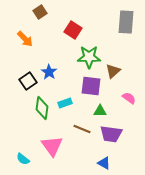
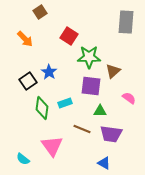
red square: moved 4 px left, 6 px down
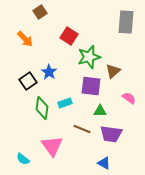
green star: rotated 15 degrees counterclockwise
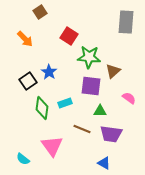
green star: rotated 20 degrees clockwise
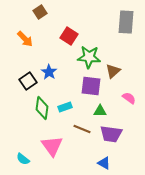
cyan rectangle: moved 4 px down
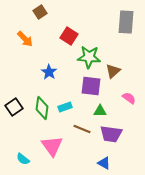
black square: moved 14 px left, 26 px down
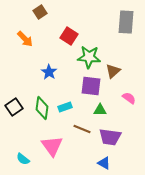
green triangle: moved 1 px up
purple trapezoid: moved 1 px left, 3 px down
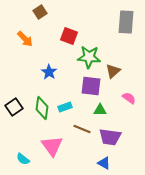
red square: rotated 12 degrees counterclockwise
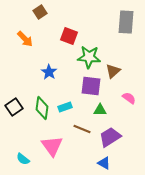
purple trapezoid: rotated 140 degrees clockwise
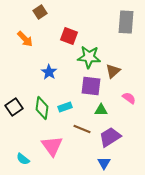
green triangle: moved 1 px right
blue triangle: rotated 32 degrees clockwise
